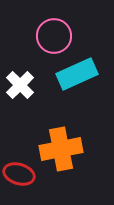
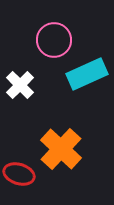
pink circle: moved 4 px down
cyan rectangle: moved 10 px right
orange cross: rotated 36 degrees counterclockwise
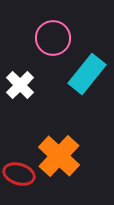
pink circle: moved 1 px left, 2 px up
cyan rectangle: rotated 27 degrees counterclockwise
orange cross: moved 2 px left, 7 px down
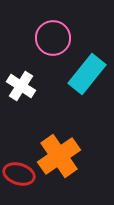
white cross: moved 1 px right, 1 px down; rotated 12 degrees counterclockwise
orange cross: rotated 12 degrees clockwise
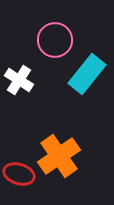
pink circle: moved 2 px right, 2 px down
white cross: moved 2 px left, 6 px up
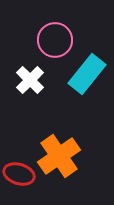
white cross: moved 11 px right; rotated 12 degrees clockwise
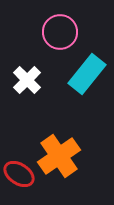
pink circle: moved 5 px right, 8 px up
white cross: moved 3 px left
red ellipse: rotated 16 degrees clockwise
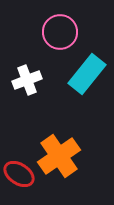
white cross: rotated 24 degrees clockwise
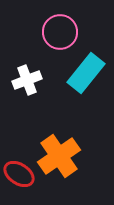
cyan rectangle: moved 1 px left, 1 px up
